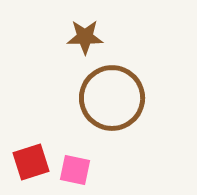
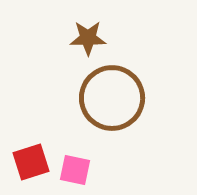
brown star: moved 3 px right, 1 px down
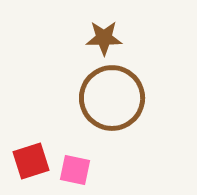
brown star: moved 16 px right
red square: moved 1 px up
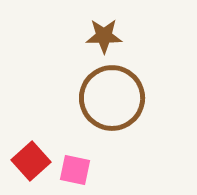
brown star: moved 2 px up
red square: rotated 24 degrees counterclockwise
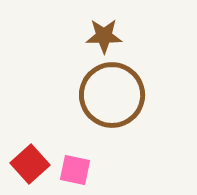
brown circle: moved 3 px up
red square: moved 1 px left, 3 px down
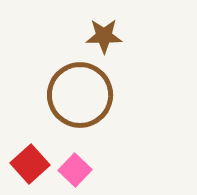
brown circle: moved 32 px left
pink square: rotated 32 degrees clockwise
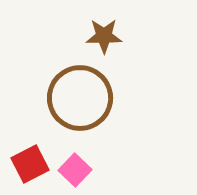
brown circle: moved 3 px down
red square: rotated 15 degrees clockwise
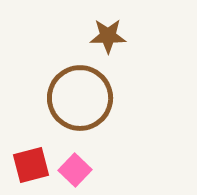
brown star: moved 4 px right
red square: moved 1 px right, 1 px down; rotated 12 degrees clockwise
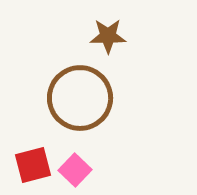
red square: moved 2 px right
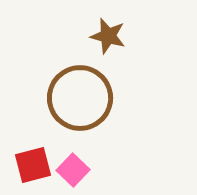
brown star: rotated 15 degrees clockwise
pink square: moved 2 px left
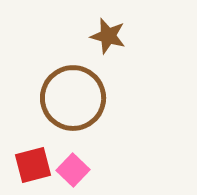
brown circle: moved 7 px left
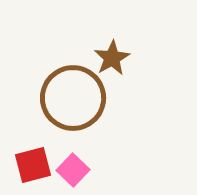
brown star: moved 4 px right, 22 px down; rotated 27 degrees clockwise
